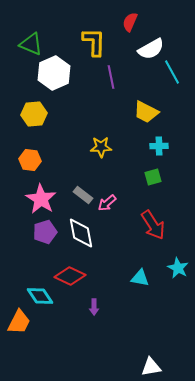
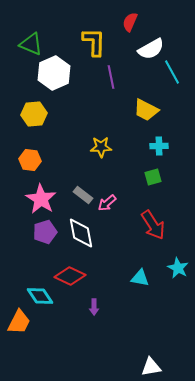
yellow trapezoid: moved 2 px up
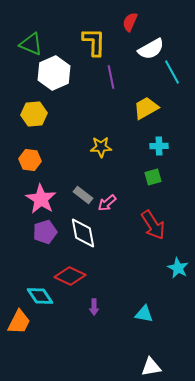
yellow trapezoid: moved 2 px up; rotated 124 degrees clockwise
white diamond: moved 2 px right
cyan triangle: moved 4 px right, 36 px down
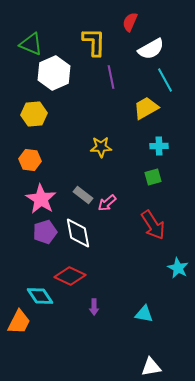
cyan line: moved 7 px left, 8 px down
white diamond: moved 5 px left
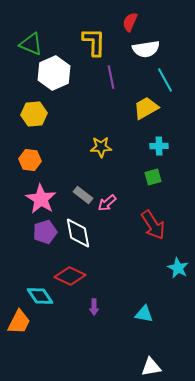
white semicircle: moved 5 px left; rotated 20 degrees clockwise
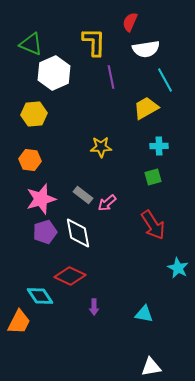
pink star: rotated 24 degrees clockwise
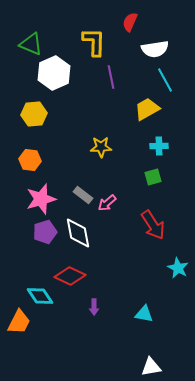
white semicircle: moved 9 px right
yellow trapezoid: moved 1 px right, 1 px down
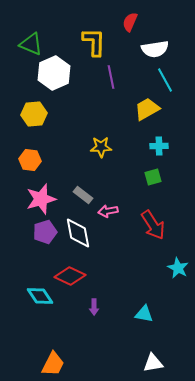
pink arrow: moved 1 px right, 8 px down; rotated 30 degrees clockwise
orange trapezoid: moved 34 px right, 42 px down
white triangle: moved 2 px right, 4 px up
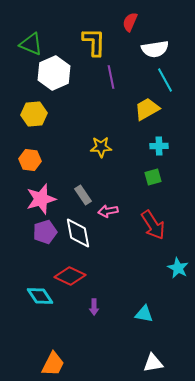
gray rectangle: rotated 18 degrees clockwise
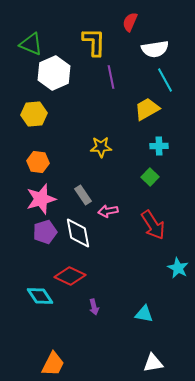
orange hexagon: moved 8 px right, 2 px down
green square: moved 3 px left; rotated 30 degrees counterclockwise
purple arrow: rotated 14 degrees counterclockwise
